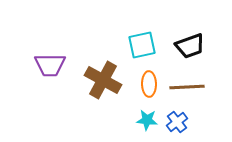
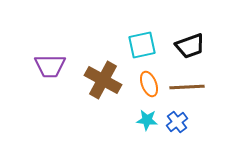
purple trapezoid: moved 1 px down
orange ellipse: rotated 20 degrees counterclockwise
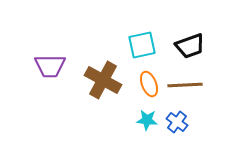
brown line: moved 2 px left, 2 px up
blue cross: rotated 15 degrees counterclockwise
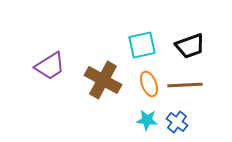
purple trapezoid: rotated 32 degrees counterclockwise
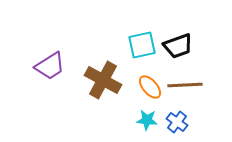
black trapezoid: moved 12 px left
orange ellipse: moved 1 px right, 3 px down; rotated 20 degrees counterclockwise
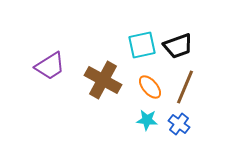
brown line: moved 2 px down; rotated 64 degrees counterclockwise
blue cross: moved 2 px right, 2 px down
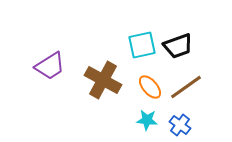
brown line: moved 1 px right; rotated 32 degrees clockwise
blue cross: moved 1 px right, 1 px down
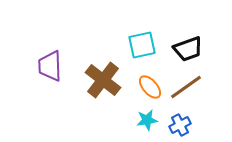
black trapezoid: moved 10 px right, 3 px down
purple trapezoid: rotated 120 degrees clockwise
brown cross: rotated 9 degrees clockwise
cyan star: rotated 15 degrees counterclockwise
blue cross: rotated 25 degrees clockwise
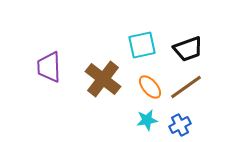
purple trapezoid: moved 1 px left, 1 px down
brown cross: moved 1 px up
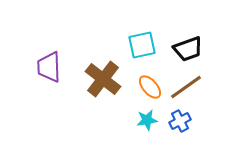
blue cross: moved 4 px up
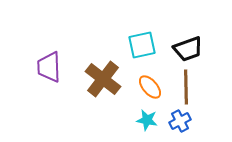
brown line: rotated 56 degrees counterclockwise
cyan star: rotated 20 degrees clockwise
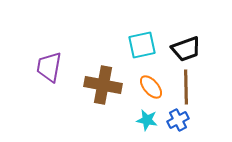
black trapezoid: moved 2 px left
purple trapezoid: rotated 12 degrees clockwise
brown cross: moved 6 px down; rotated 27 degrees counterclockwise
orange ellipse: moved 1 px right
blue cross: moved 2 px left, 1 px up
